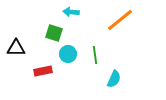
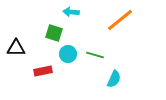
green line: rotated 66 degrees counterclockwise
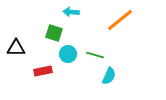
cyan semicircle: moved 5 px left, 3 px up
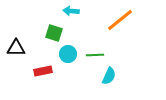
cyan arrow: moved 1 px up
green line: rotated 18 degrees counterclockwise
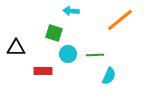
red rectangle: rotated 12 degrees clockwise
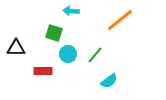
green line: rotated 48 degrees counterclockwise
cyan semicircle: moved 5 px down; rotated 30 degrees clockwise
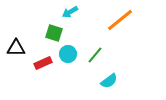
cyan arrow: moved 1 px left, 1 px down; rotated 35 degrees counterclockwise
red rectangle: moved 8 px up; rotated 24 degrees counterclockwise
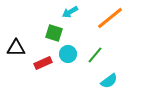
orange line: moved 10 px left, 2 px up
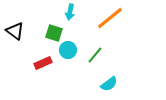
cyan arrow: rotated 49 degrees counterclockwise
black triangle: moved 1 px left, 17 px up; rotated 36 degrees clockwise
cyan circle: moved 4 px up
cyan semicircle: moved 3 px down
